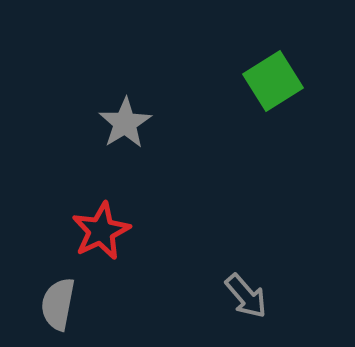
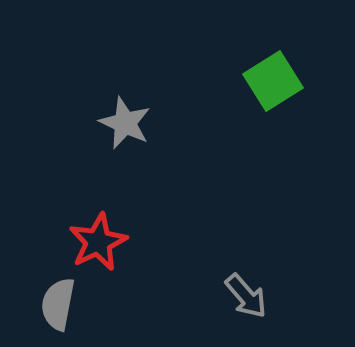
gray star: rotated 16 degrees counterclockwise
red star: moved 3 px left, 11 px down
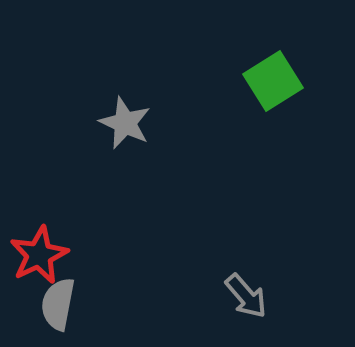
red star: moved 59 px left, 13 px down
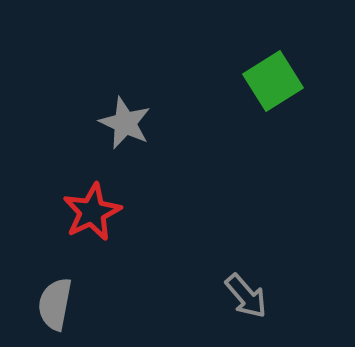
red star: moved 53 px right, 43 px up
gray semicircle: moved 3 px left
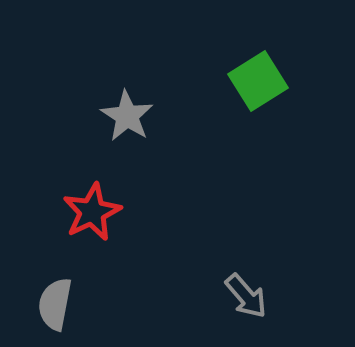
green square: moved 15 px left
gray star: moved 2 px right, 7 px up; rotated 8 degrees clockwise
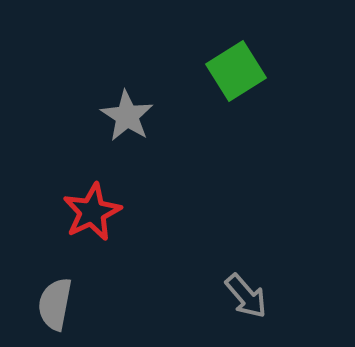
green square: moved 22 px left, 10 px up
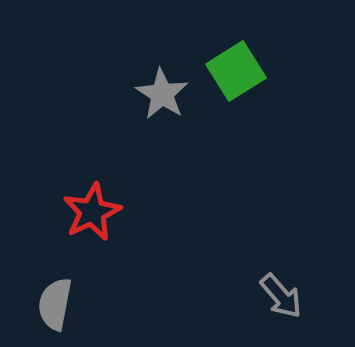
gray star: moved 35 px right, 22 px up
gray arrow: moved 35 px right
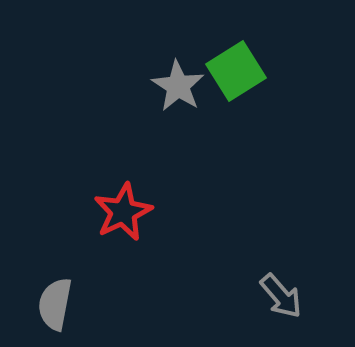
gray star: moved 16 px right, 8 px up
red star: moved 31 px right
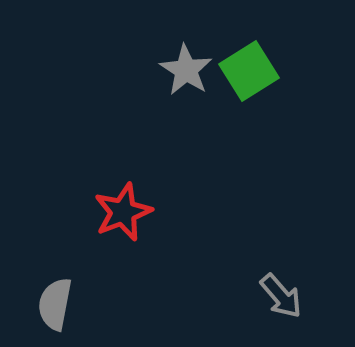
green square: moved 13 px right
gray star: moved 8 px right, 16 px up
red star: rotated 4 degrees clockwise
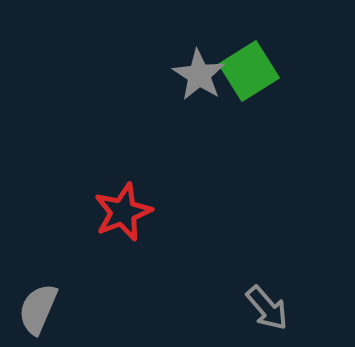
gray star: moved 13 px right, 5 px down
gray arrow: moved 14 px left, 12 px down
gray semicircle: moved 17 px left, 5 px down; rotated 12 degrees clockwise
